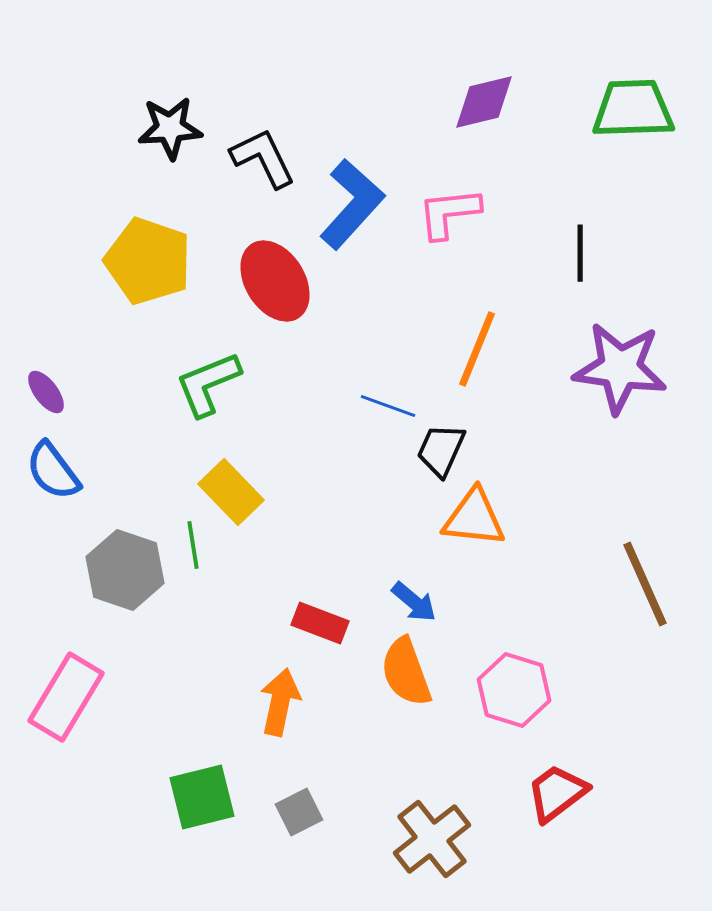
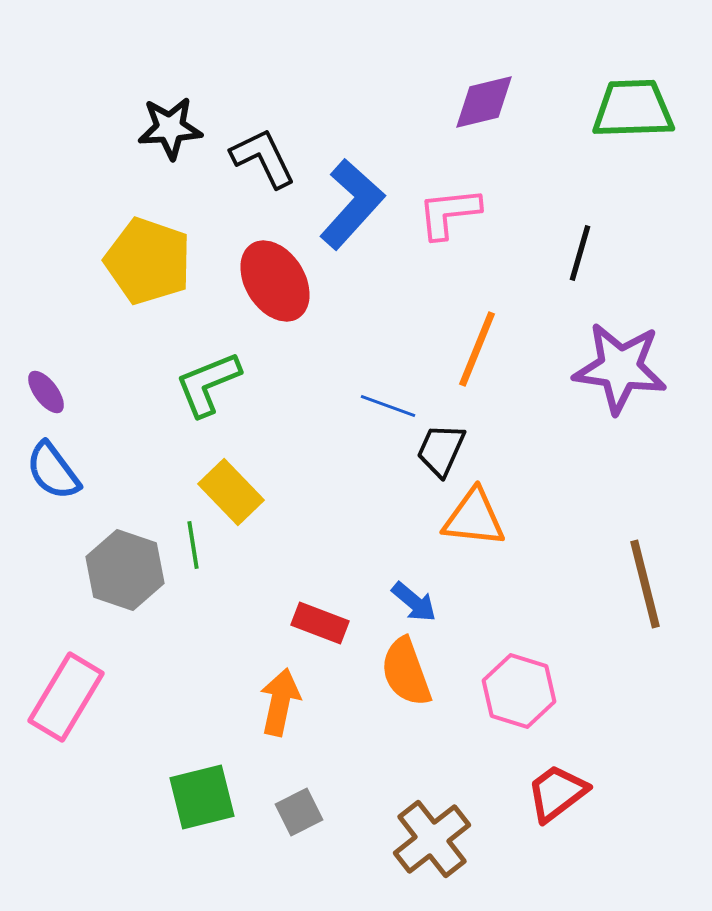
black line: rotated 16 degrees clockwise
brown line: rotated 10 degrees clockwise
pink hexagon: moved 5 px right, 1 px down
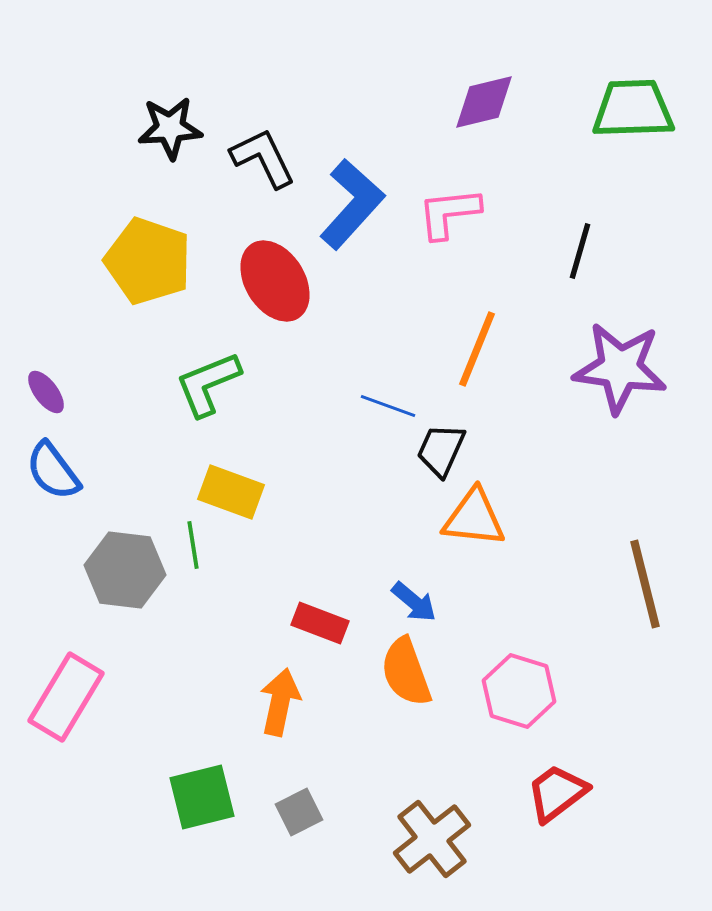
black line: moved 2 px up
yellow rectangle: rotated 26 degrees counterclockwise
gray hexagon: rotated 12 degrees counterclockwise
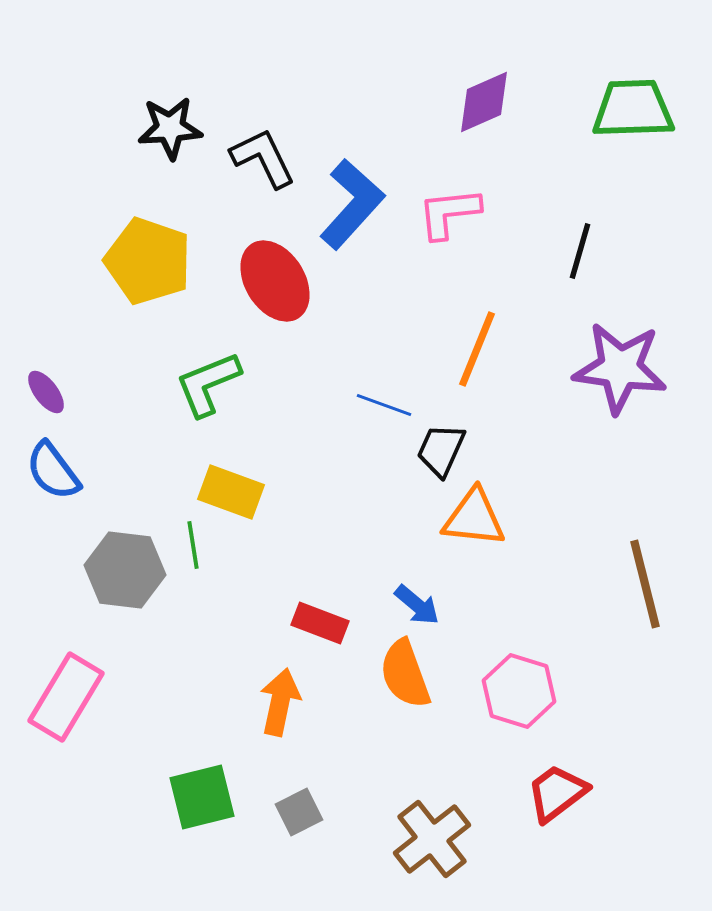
purple diamond: rotated 10 degrees counterclockwise
blue line: moved 4 px left, 1 px up
blue arrow: moved 3 px right, 3 px down
orange semicircle: moved 1 px left, 2 px down
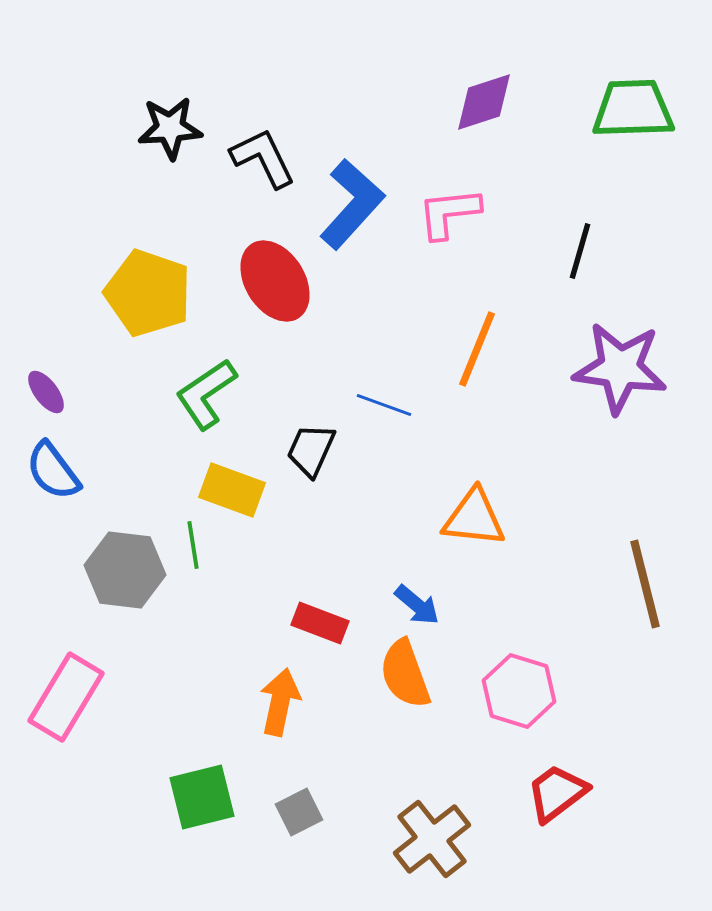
purple diamond: rotated 6 degrees clockwise
yellow pentagon: moved 32 px down
green L-shape: moved 2 px left, 10 px down; rotated 12 degrees counterclockwise
black trapezoid: moved 130 px left
yellow rectangle: moved 1 px right, 2 px up
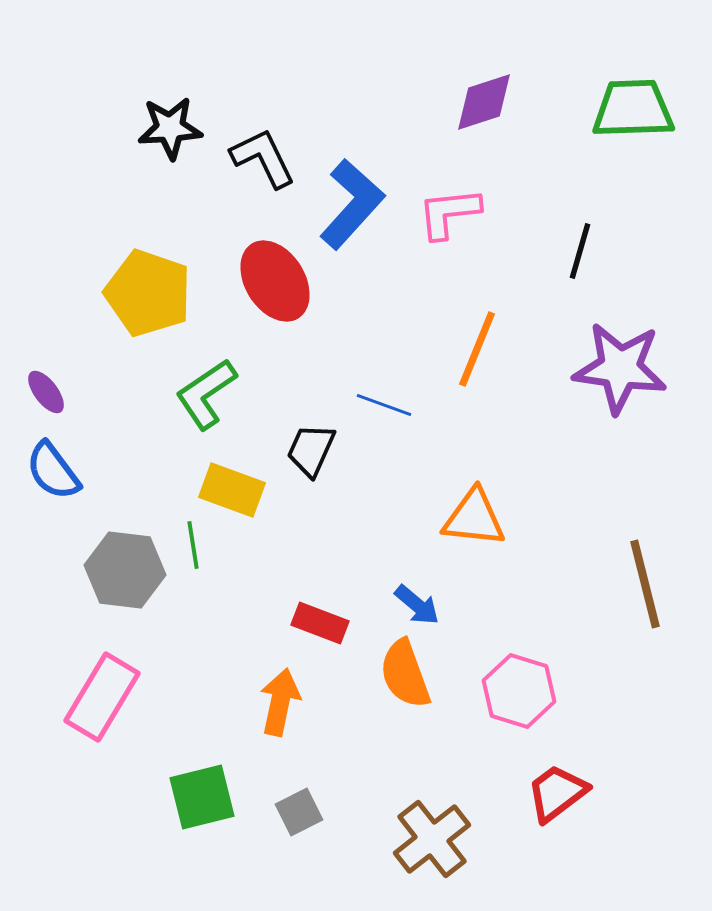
pink rectangle: moved 36 px right
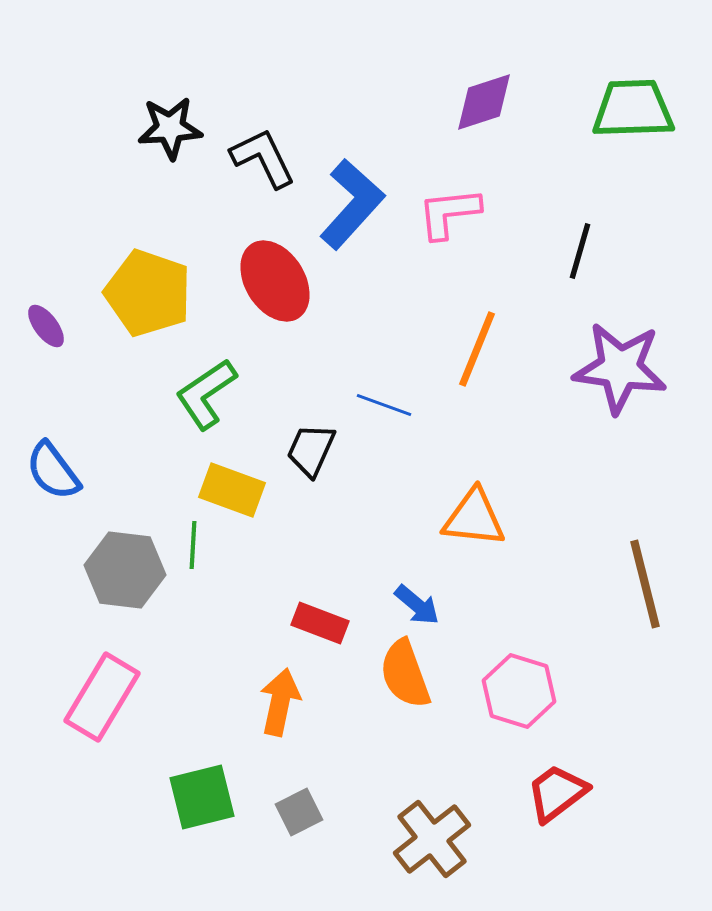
purple ellipse: moved 66 px up
green line: rotated 12 degrees clockwise
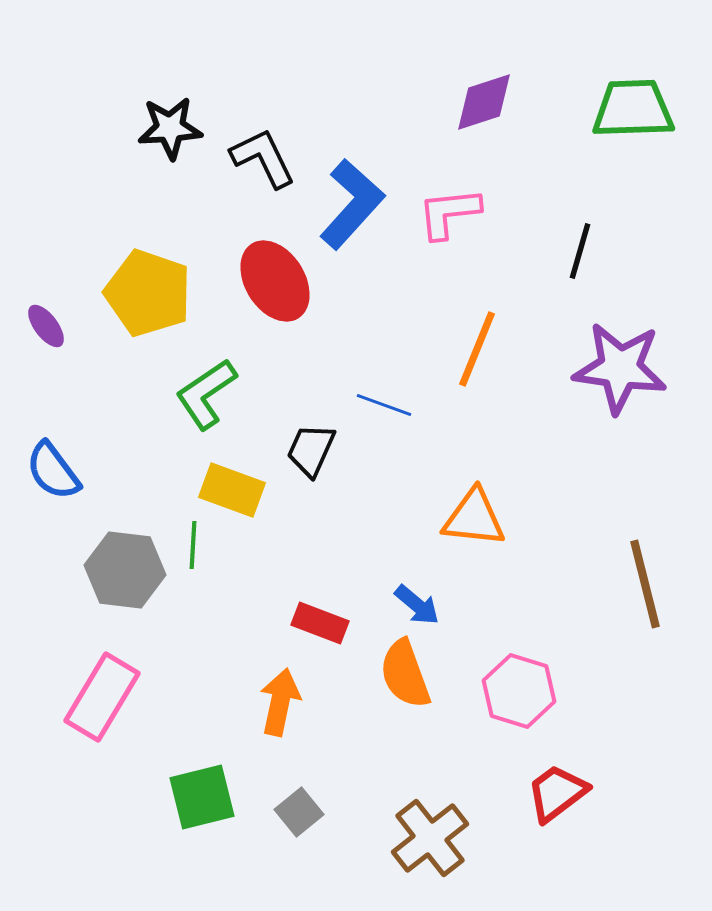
gray square: rotated 12 degrees counterclockwise
brown cross: moved 2 px left, 1 px up
